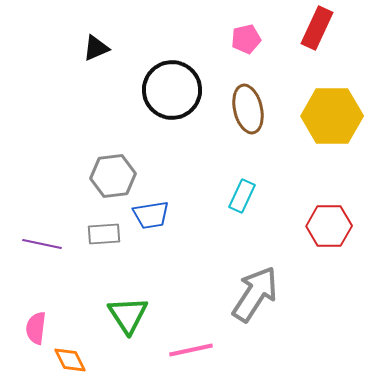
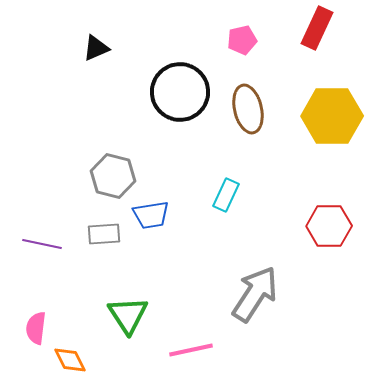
pink pentagon: moved 4 px left, 1 px down
black circle: moved 8 px right, 2 px down
gray hexagon: rotated 21 degrees clockwise
cyan rectangle: moved 16 px left, 1 px up
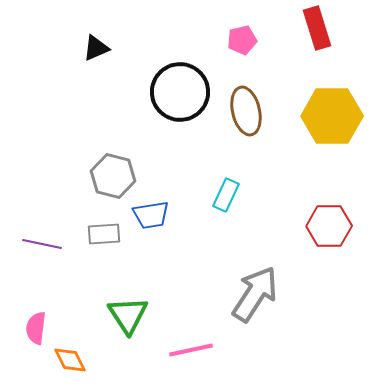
red rectangle: rotated 42 degrees counterclockwise
brown ellipse: moved 2 px left, 2 px down
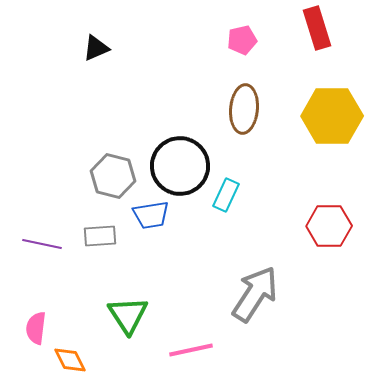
black circle: moved 74 px down
brown ellipse: moved 2 px left, 2 px up; rotated 18 degrees clockwise
gray rectangle: moved 4 px left, 2 px down
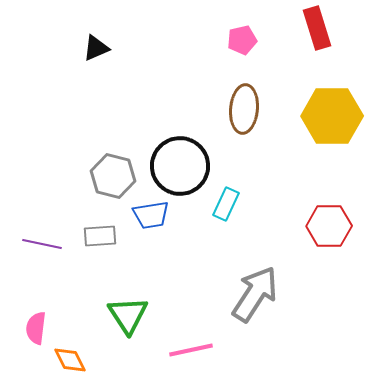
cyan rectangle: moved 9 px down
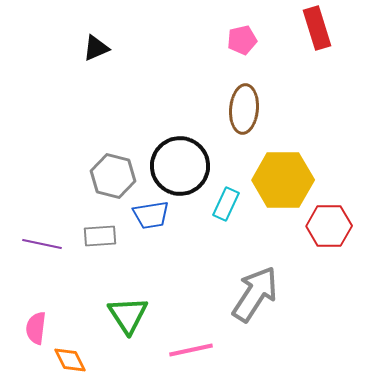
yellow hexagon: moved 49 px left, 64 px down
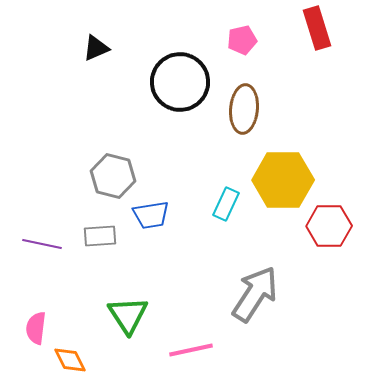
black circle: moved 84 px up
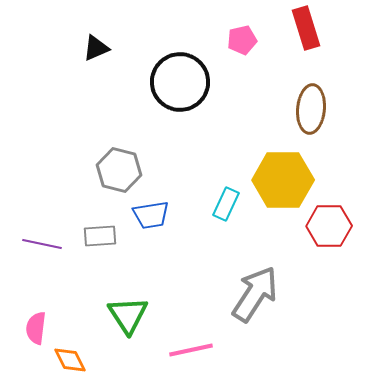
red rectangle: moved 11 px left
brown ellipse: moved 67 px right
gray hexagon: moved 6 px right, 6 px up
